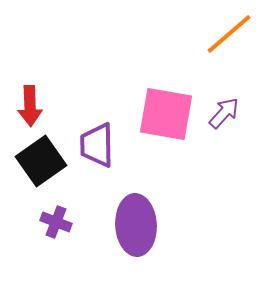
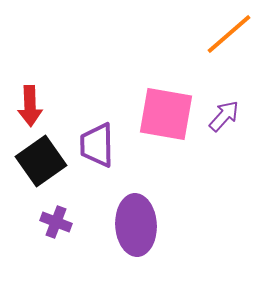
purple arrow: moved 3 px down
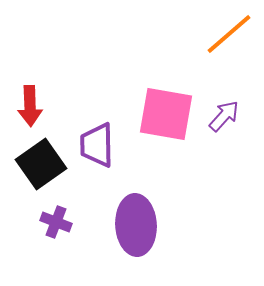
black square: moved 3 px down
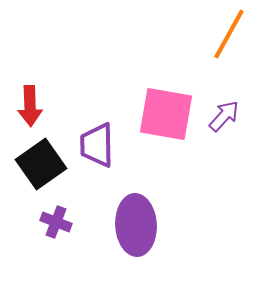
orange line: rotated 20 degrees counterclockwise
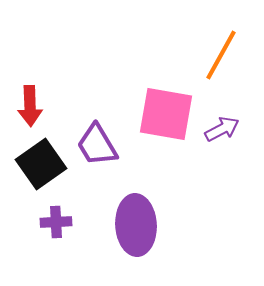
orange line: moved 8 px left, 21 px down
purple arrow: moved 2 px left, 13 px down; rotated 20 degrees clockwise
purple trapezoid: rotated 30 degrees counterclockwise
purple cross: rotated 24 degrees counterclockwise
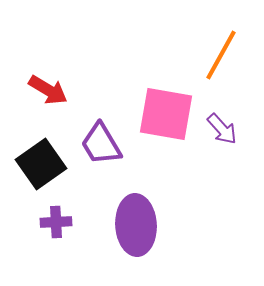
red arrow: moved 18 px right, 16 px up; rotated 57 degrees counterclockwise
purple arrow: rotated 76 degrees clockwise
purple trapezoid: moved 4 px right, 1 px up
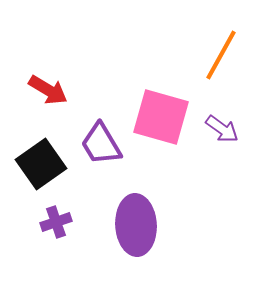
pink square: moved 5 px left, 3 px down; rotated 6 degrees clockwise
purple arrow: rotated 12 degrees counterclockwise
purple cross: rotated 16 degrees counterclockwise
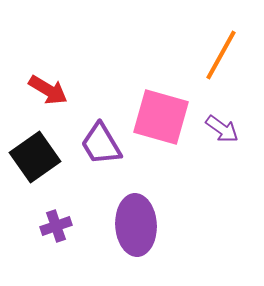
black square: moved 6 px left, 7 px up
purple cross: moved 4 px down
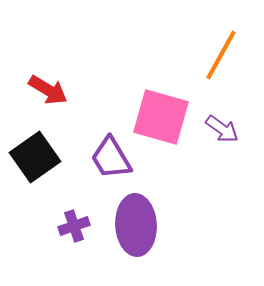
purple trapezoid: moved 10 px right, 14 px down
purple cross: moved 18 px right
